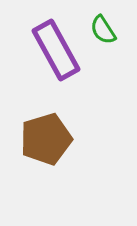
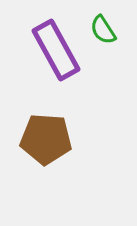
brown pentagon: rotated 21 degrees clockwise
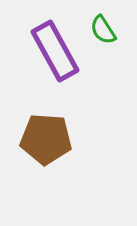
purple rectangle: moved 1 px left, 1 px down
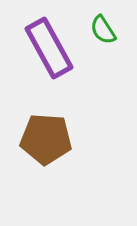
purple rectangle: moved 6 px left, 3 px up
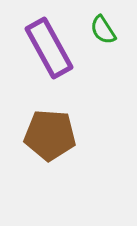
brown pentagon: moved 4 px right, 4 px up
